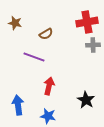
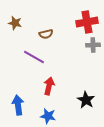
brown semicircle: rotated 16 degrees clockwise
purple line: rotated 10 degrees clockwise
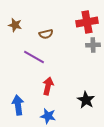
brown star: moved 2 px down
red arrow: moved 1 px left
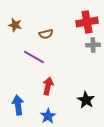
blue star: rotated 28 degrees clockwise
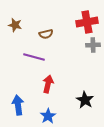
purple line: rotated 15 degrees counterclockwise
red arrow: moved 2 px up
black star: moved 1 px left
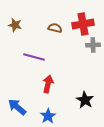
red cross: moved 4 px left, 2 px down
brown semicircle: moved 9 px right, 6 px up; rotated 152 degrees counterclockwise
blue arrow: moved 1 px left, 2 px down; rotated 42 degrees counterclockwise
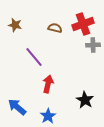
red cross: rotated 10 degrees counterclockwise
purple line: rotated 35 degrees clockwise
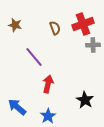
brown semicircle: rotated 56 degrees clockwise
